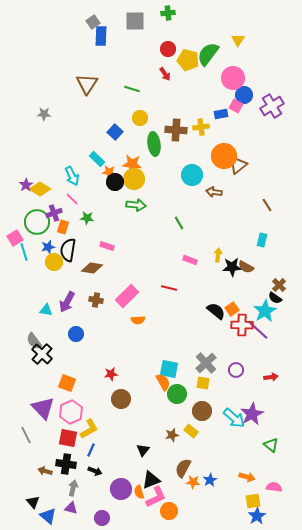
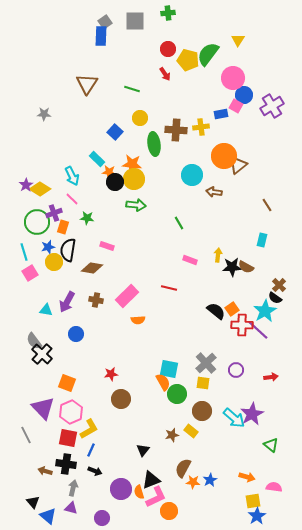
gray square at (93, 22): moved 12 px right
pink square at (15, 238): moved 15 px right, 35 px down
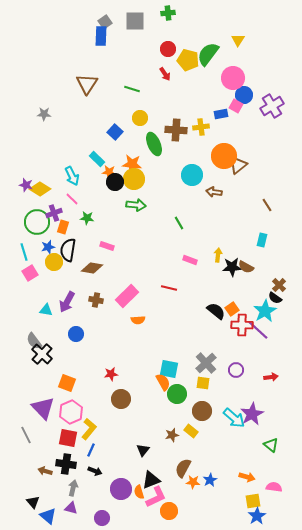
green ellipse at (154, 144): rotated 15 degrees counterclockwise
purple star at (26, 185): rotated 24 degrees counterclockwise
yellow L-shape at (89, 429): rotated 20 degrees counterclockwise
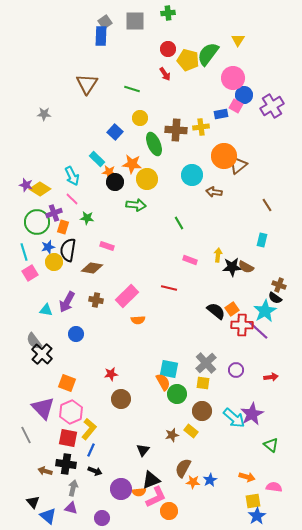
yellow circle at (134, 179): moved 13 px right
brown cross at (279, 285): rotated 24 degrees counterclockwise
orange semicircle at (139, 492): rotated 80 degrees counterclockwise
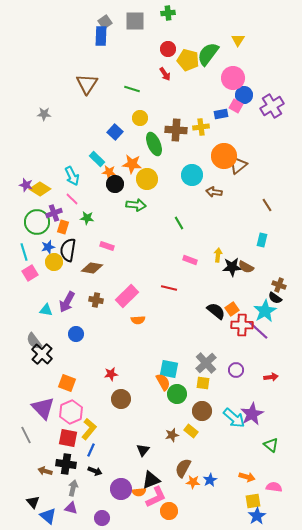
black circle at (115, 182): moved 2 px down
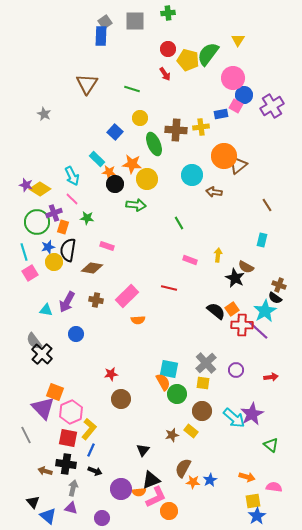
gray star at (44, 114): rotated 24 degrees clockwise
black star at (232, 267): moved 3 px right, 11 px down; rotated 30 degrees clockwise
orange square at (67, 383): moved 12 px left, 9 px down
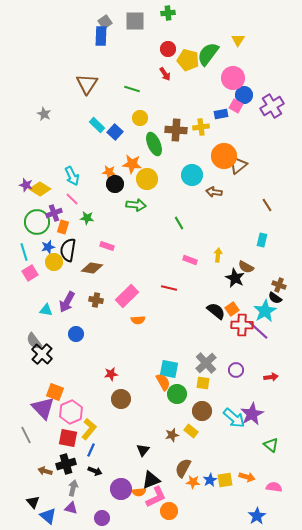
cyan rectangle at (97, 159): moved 34 px up
black cross at (66, 464): rotated 24 degrees counterclockwise
yellow square at (253, 501): moved 28 px left, 21 px up
